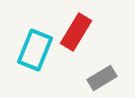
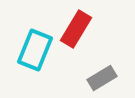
red rectangle: moved 3 px up
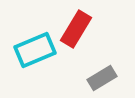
cyan rectangle: rotated 45 degrees clockwise
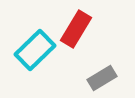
cyan rectangle: rotated 21 degrees counterclockwise
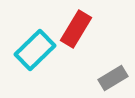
gray rectangle: moved 11 px right
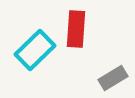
red rectangle: rotated 27 degrees counterclockwise
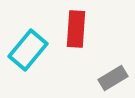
cyan rectangle: moved 7 px left; rotated 6 degrees counterclockwise
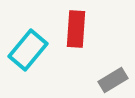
gray rectangle: moved 2 px down
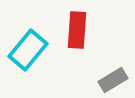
red rectangle: moved 1 px right, 1 px down
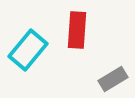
gray rectangle: moved 1 px up
